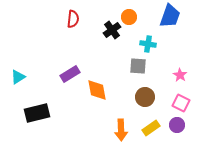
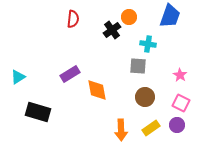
black rectangle: moved 1 px right, 1 px up; rotated 30 degrees clockwise
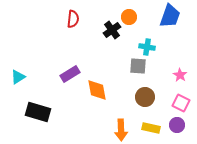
cyan cross: moved 1 px left, 3 px down
yellow rectangle: rotated 48 degrees clockwise
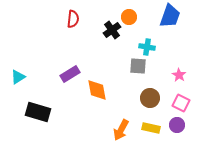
pink star: moved 1 px left
brown circle: moved 5 px right, 1 px down
orange arrow: rotated 30 degrees clockwise
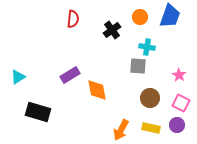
orange circle: moved 11 px right
purple rectangle: moved 1 px down
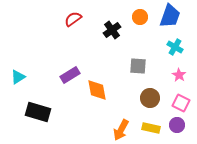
red semicircle: rotated 132 degrees counterclockwise
cyan cross: moved 28 px right; rotated 21 degrees clockwise
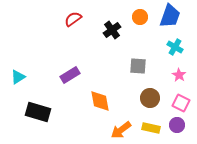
orange diamond: moved 3 px right, 11 px down
orange arrow: rotated 25 degrees clockwise
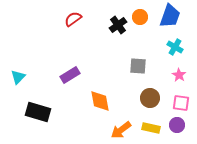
black cross: moved 6 px right, 5 px up
cyan triangle: rotated 14 degrees counterclockwise
pink square: rotated 18 degrees counterclockwise
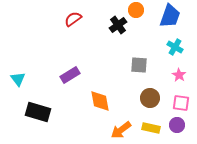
orange circle: moved 4 px left, 7 px up
gray square: moved 1 px right, 1 px up
cyan triangle: moved 2 px down; rotated 21 degrees counterclockwise
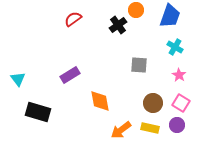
brown circle: moved 3 px right, 5 px down
pink square: rotated 24 degrees clockwise
yellow rectangle: moved 1 px left
